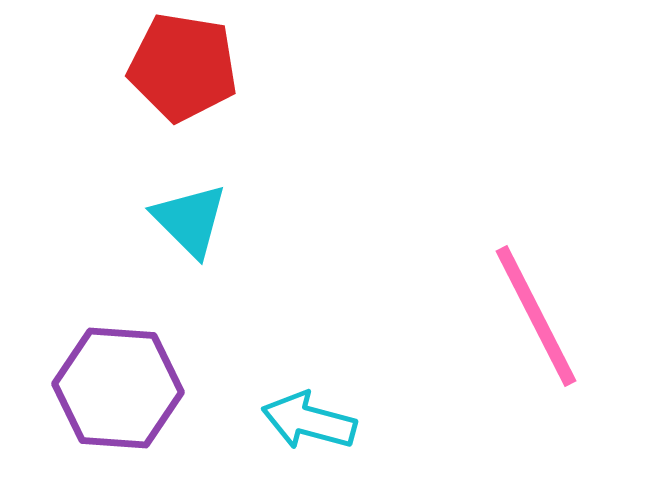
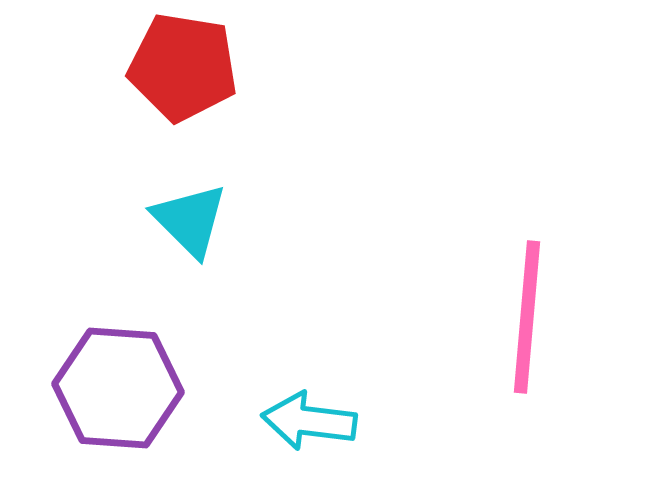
pink line: moved 9 px left, 1 px down; rotated 32 degrees clockwise
cyan arrow: rotated 8 degrees counterclockwise
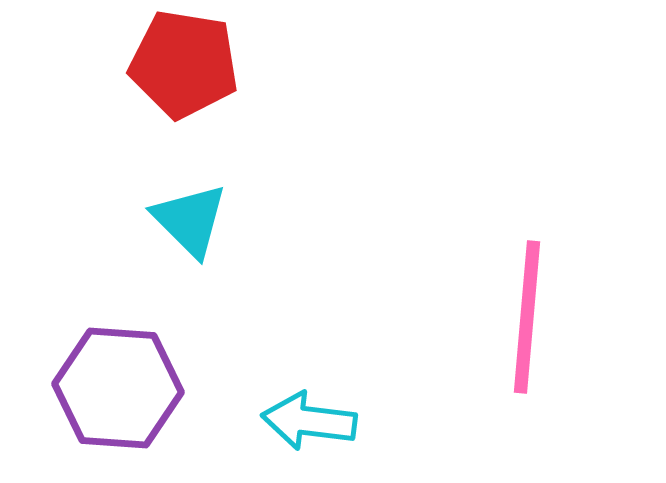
red pentagon: moved 1 px right, 3 px up
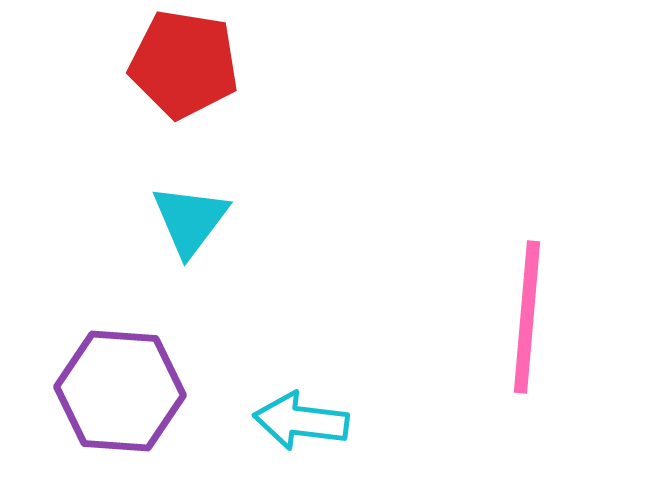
cyan triangle: rotated 22 degrees clockwise
purple hexagon: moved 2 px right, 3 px down
cyan arrow: moved 8 px left
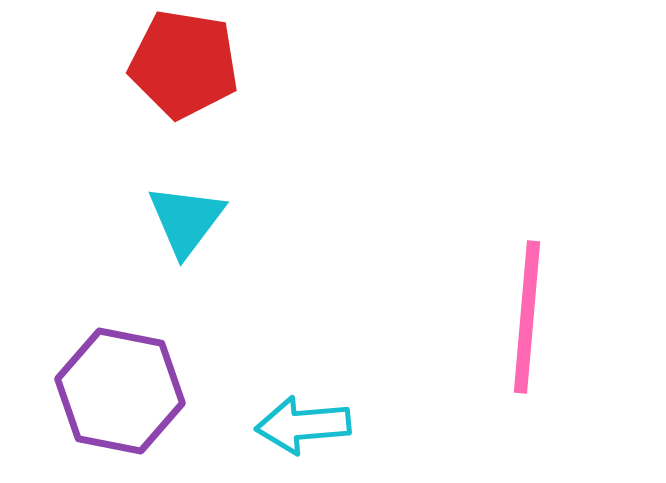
cyan triangle: moved 4 px left
purple hexagon: rotated 7 degrees clockwise
cyan arrow: moved 2 px right, 4 px down; rotated 12 degrees counterclockwise
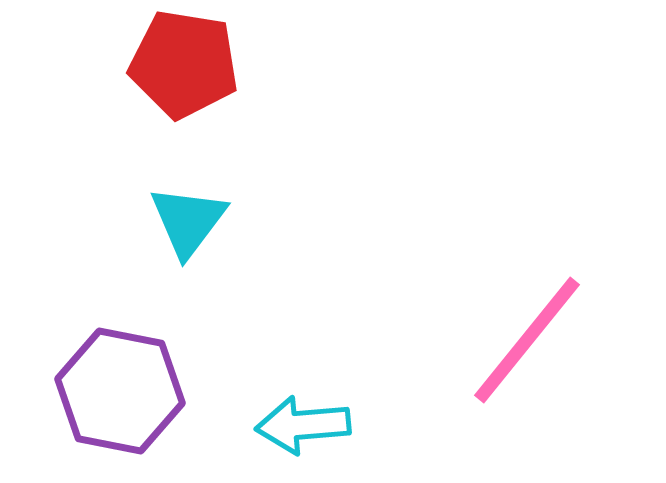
cyan triangle: moved 2 px right, 1 px down
pink line: moved 23 px down; rotated 34 degrees clockwise
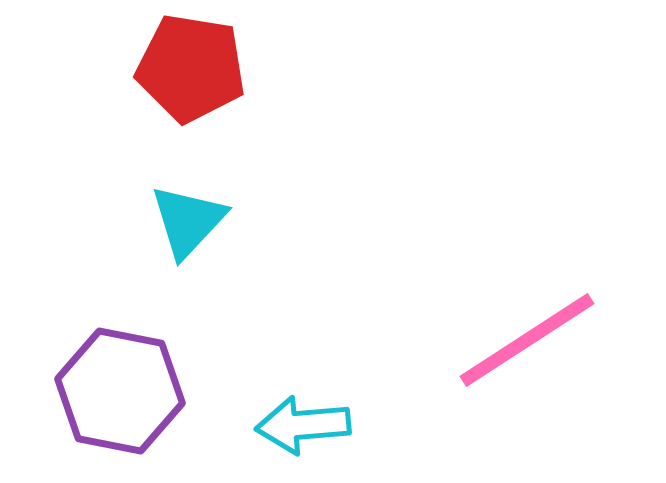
red pentagon: moved 7 px right, 4 px down
cyan triangle: rotated 6 degrees clockwise
pink line: rotated 18 degrees clockwise
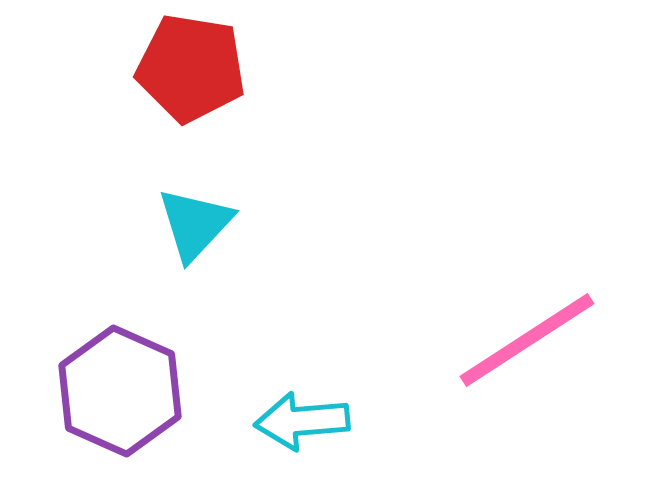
cyan triangle: moved 7 px right, 3 px down
purple hexagon: rotated 13 degrees clockwise
cyan arrow: moved 1 px left, 4 px up
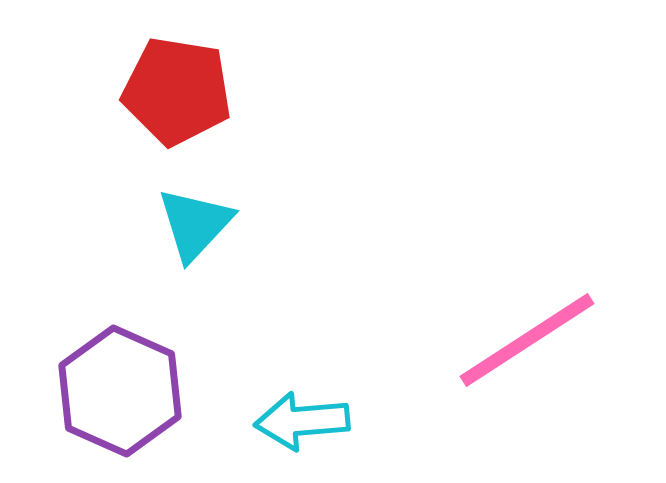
red pentagon: moved 14 px left, 23 px down
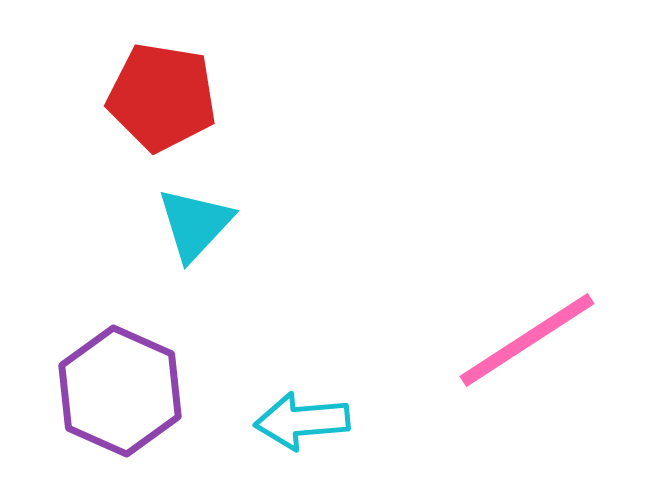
red pentagon: moved 15 px left, 6 px down
